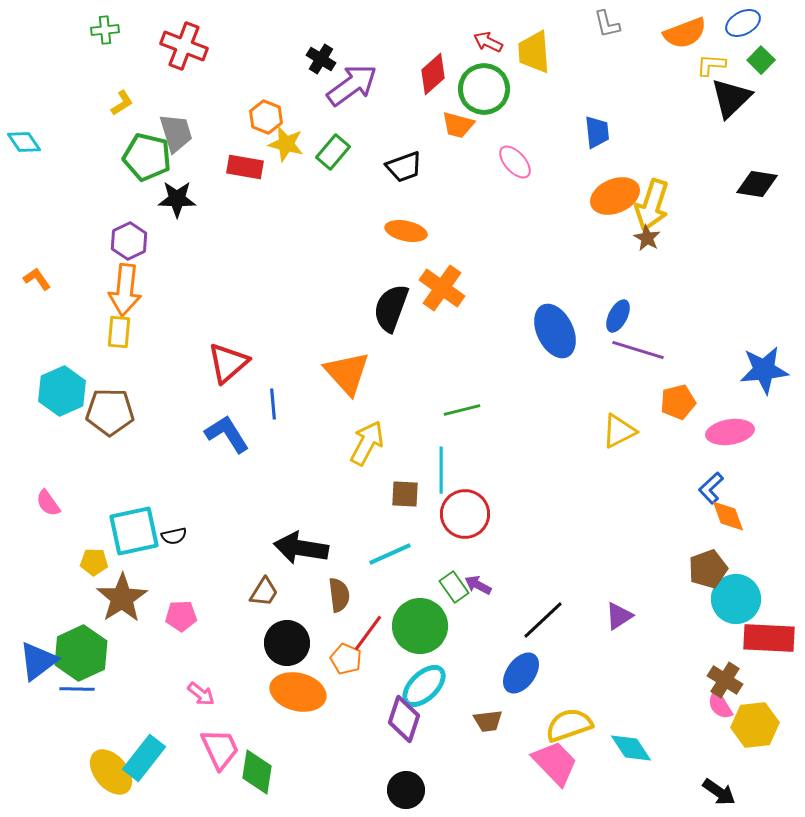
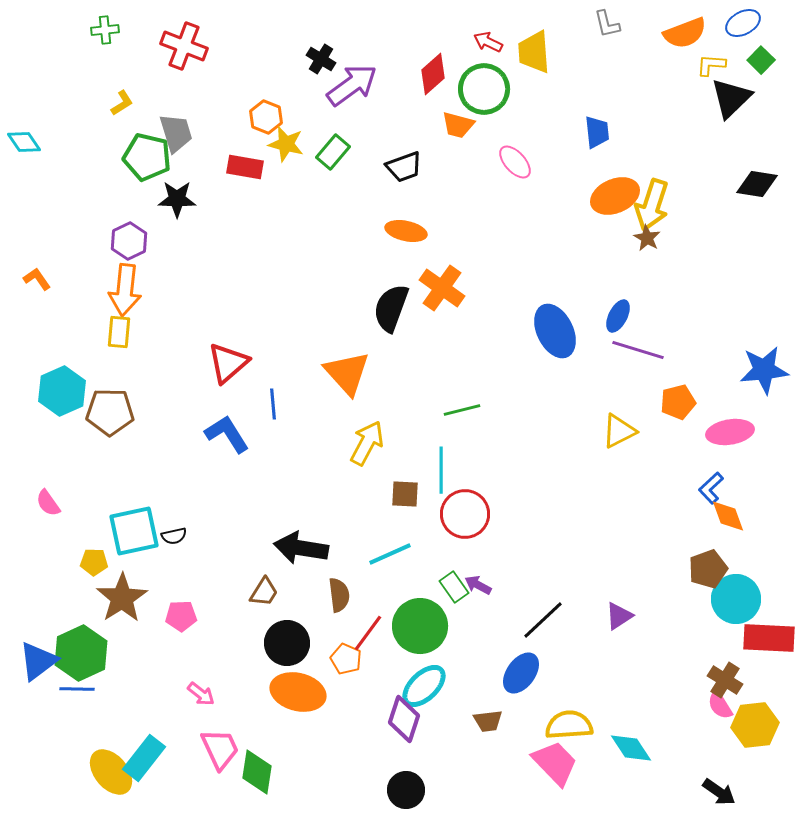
yellow semicircle at (569, 725): rotated 15 degrees clockwise
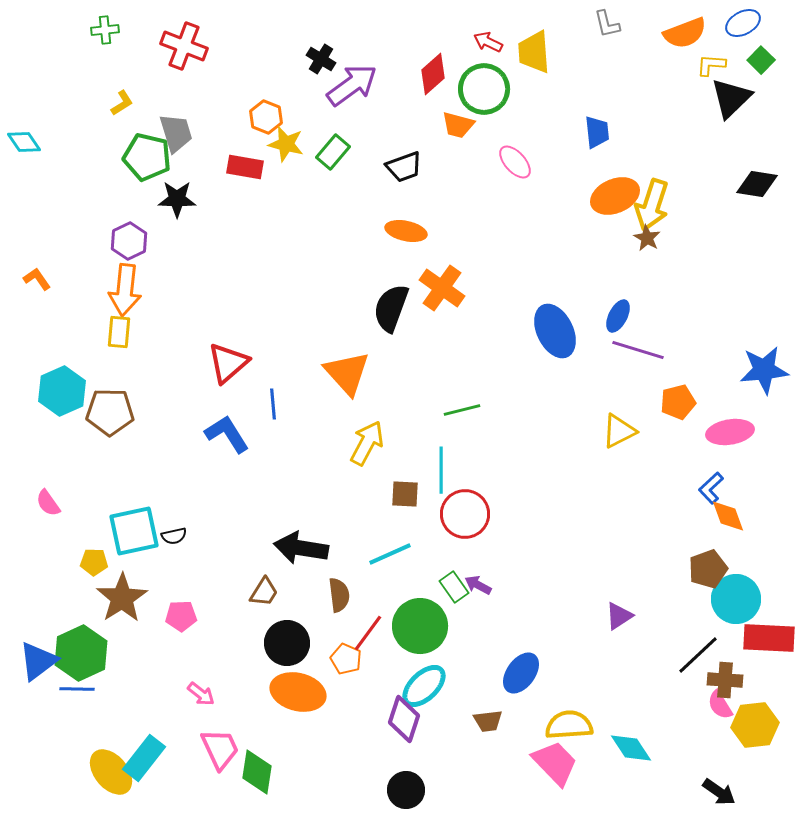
black line at (543, 620): moved 155 px right, 35 px down
brown cross at (725, 680): rotated 28 degrees counterclockwise
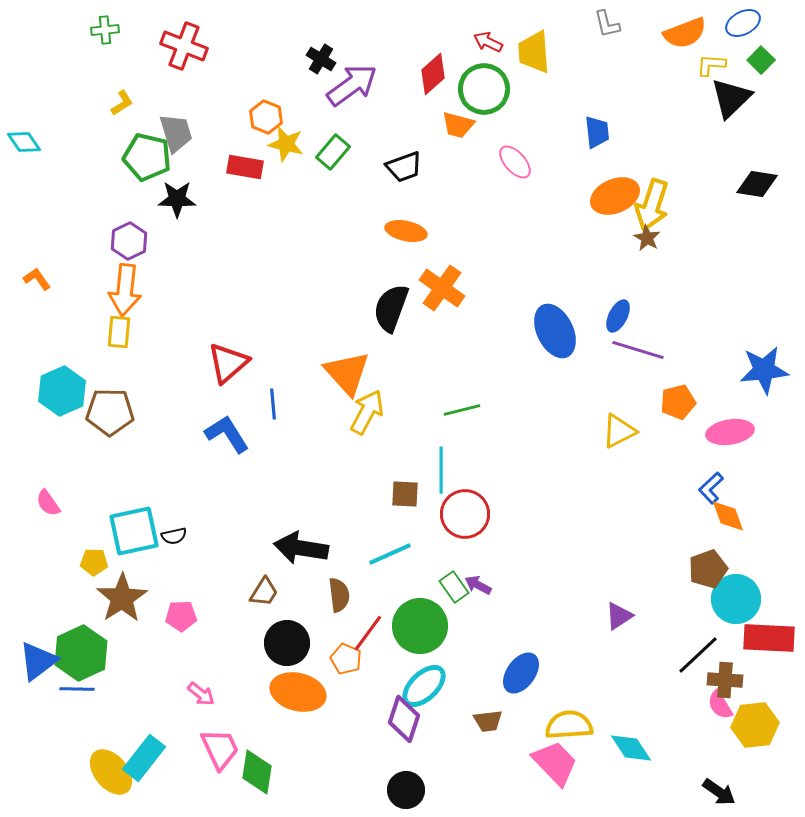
yellow arrow at (367, 443): moved 31 px up
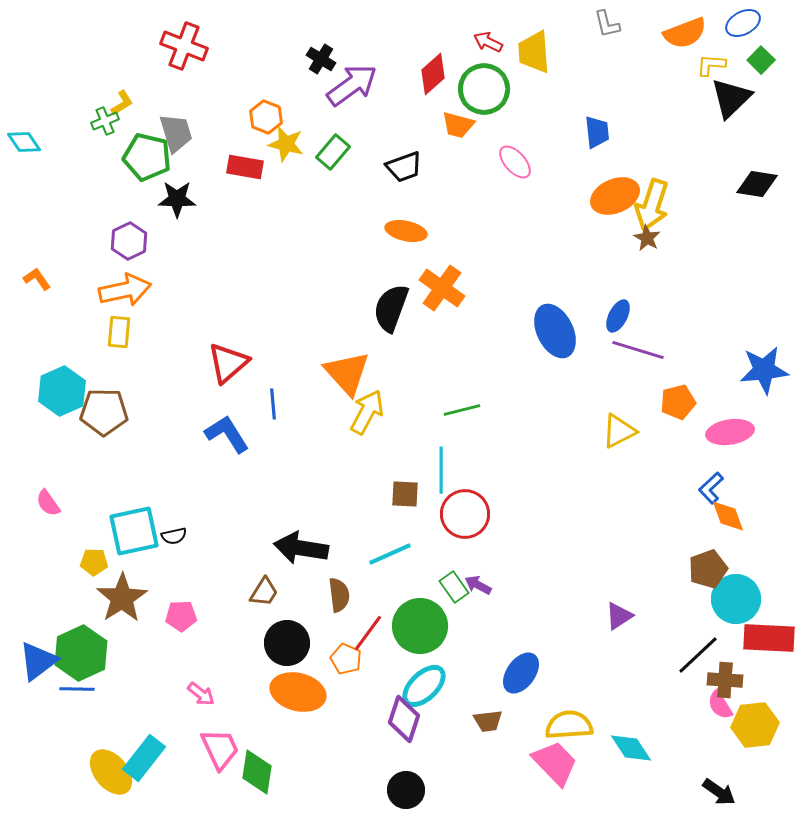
green cross at (105, 30): moved 91 px down; rotated 16 degrees counterclockwise
orange arrow at (125, 290): rotated 108 degrees counterclockwise
brown pentagon at (110, 412): moved 6 px left
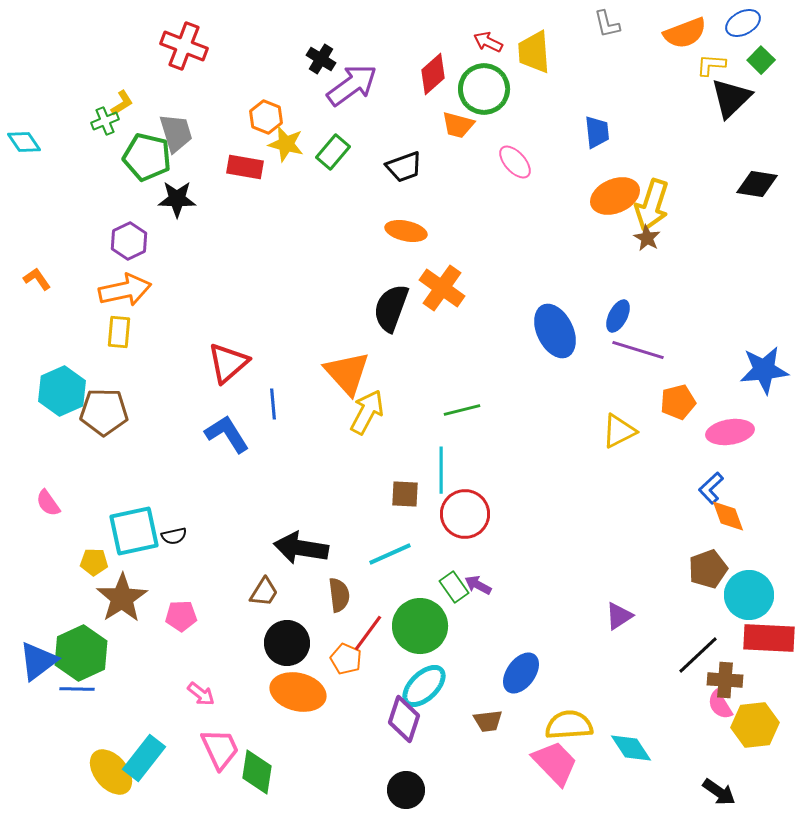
cyan circle at (736, 599): moved 13 px right, 4 px up
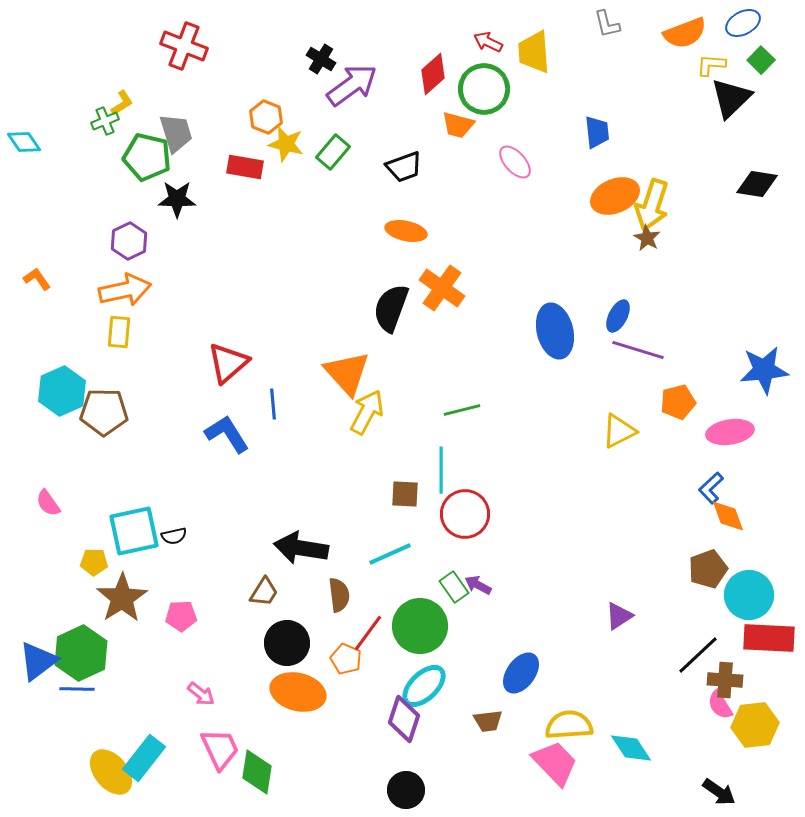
blue ellipse at (555, 331): rotated 12 degrees clockwise
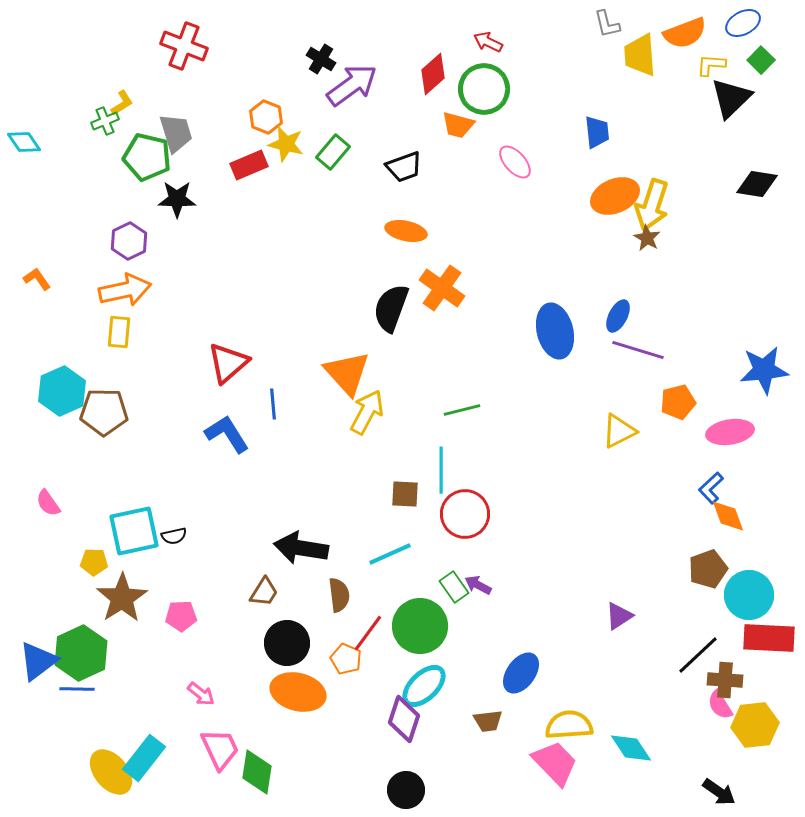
yellow trapezoid at (534, 52): moved 106 px right, 3 px down
red rectangle at (245, 167): moved 4 px right, 2 px up; rotated 33 degrees counterclockwise
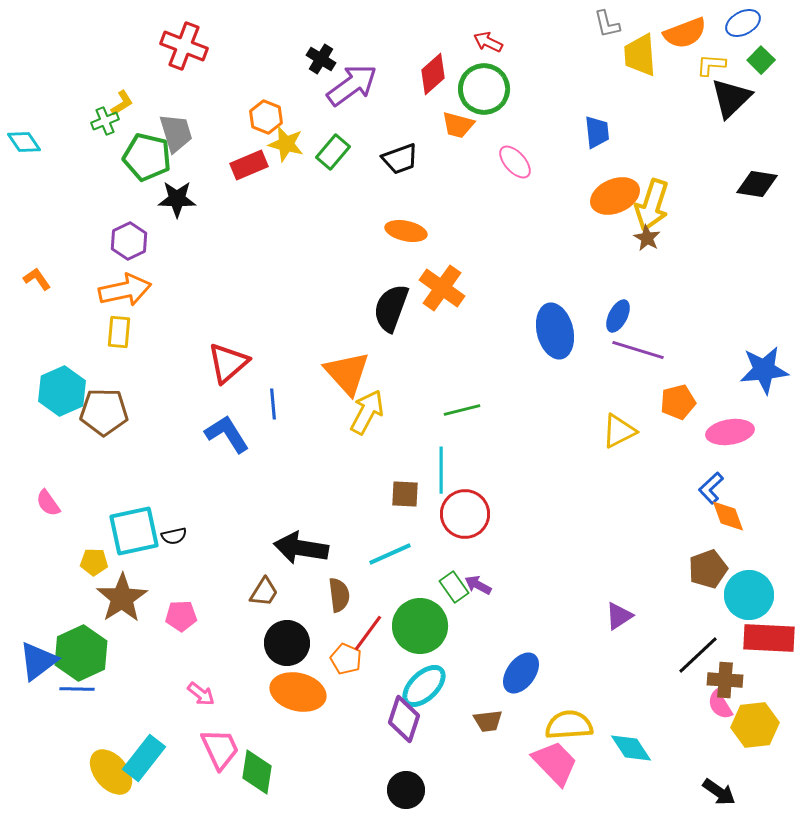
black trapezoid at (404, 167): moved 4 px left, 8 px up
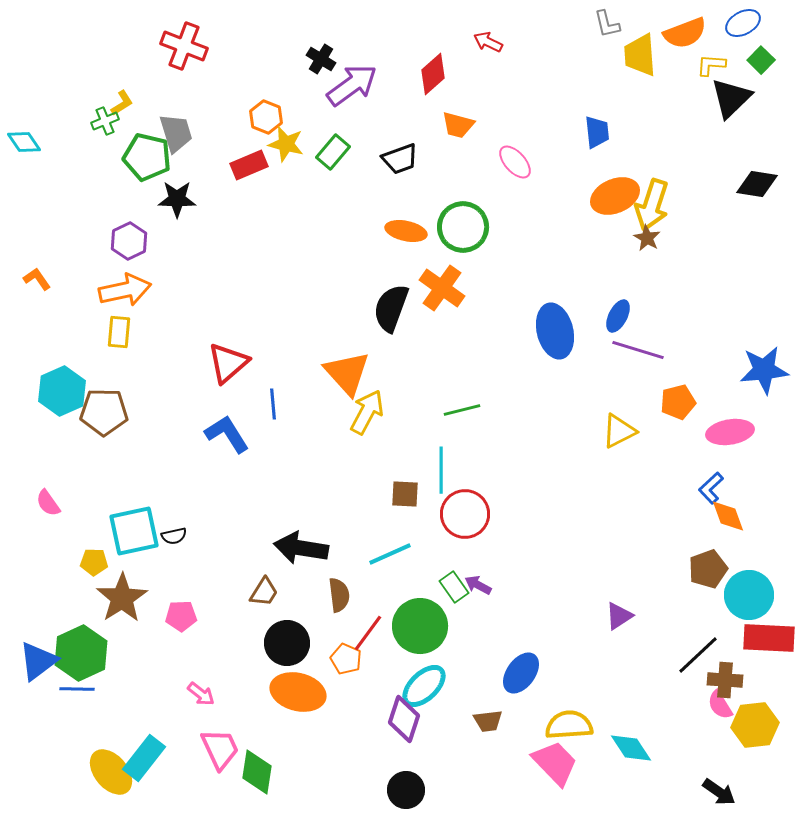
green circle at (484, 89): moved 21 px left, 138 px down
